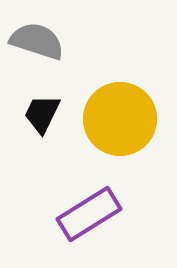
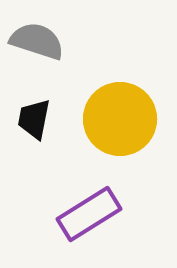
black trapezoid: moved 8 px left, 5 px down; rotated 15 degrees counterclockwise
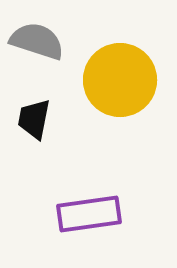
yellow circle: moved 39 px up
purple rectangle: rotated 24 degrees clockwise
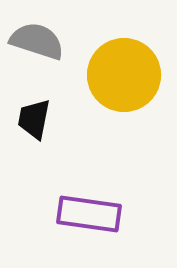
yellow circle: moved 4 px right, 5 px up
purple rectangle: rotated 16 degrees clockwise
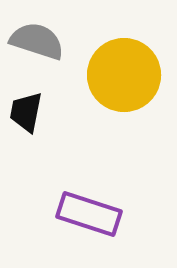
black trapezoid: moved 8 px left, 7 px up
purple rectangle: rotated 10 degrees clockwise
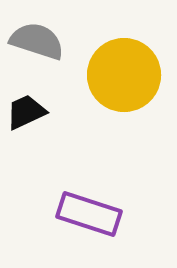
black trapezoid: rotated 54 degrees clockwise
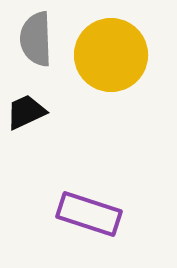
gray semicircle: moved 1 px left, 2 px up; rotated 110 degrees counterclockwise
yellow circle: moved 13 px left, 20 px up
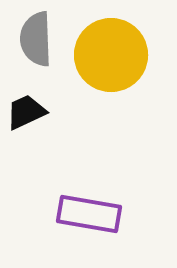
purple rectangle: rotated 8 degrees counterclockwise
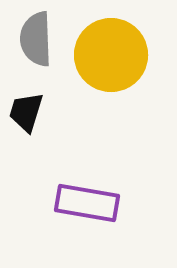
black trapezoid: rotated 48 degrees counterclockwise
purple rectangle: moved 2 px left, 11 px up
